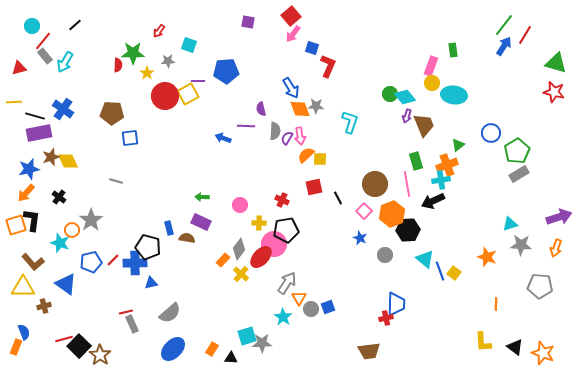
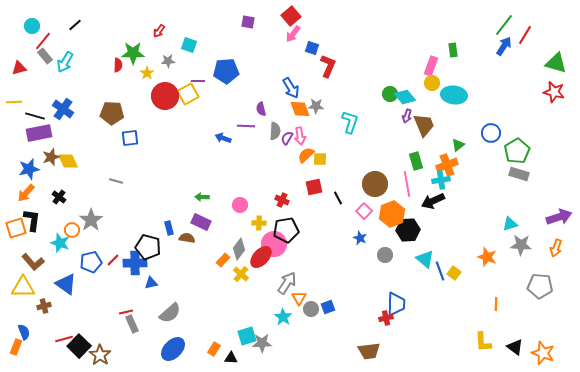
gray rectangle at (519, 174): rotated 48 degrees clockwise
orange square at (16, 225): moved 3 px down
orange rectangle at (212, 349): moved 2 px right
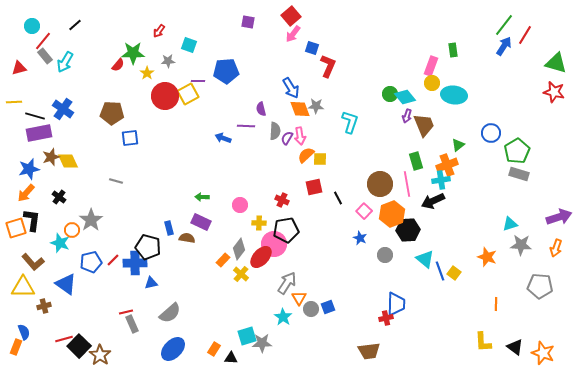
red semicircle at (118, 65): rotated 40 degrees clockwise
brown circle at (375, 184): moved 5 px right
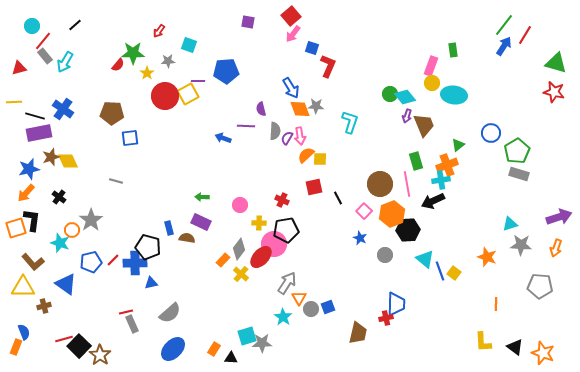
brown trapezoid at (369, 351): moved 11 px left, 18 px up; rotated 70 degrees counterclockwise
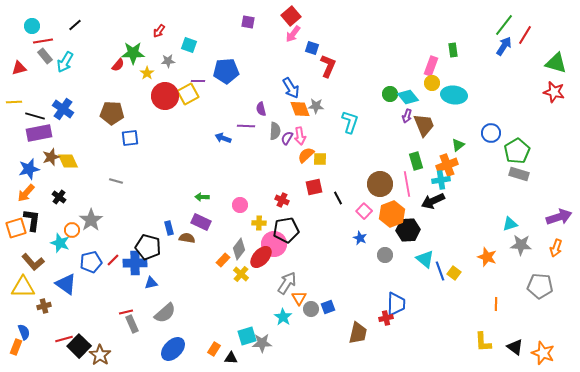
red line at (43, 41): rotated 42 degrees clockwise
cyan diamond at (405, 97): moved 3 px right
gray semicircle at (170, 313): moved 5 px left
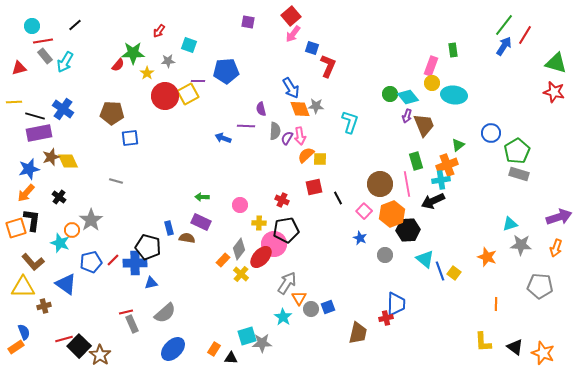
orange rectangle at (16, 347): rotated 35 degrees clockwise
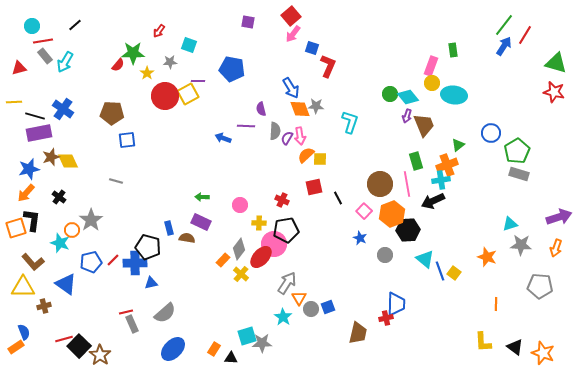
gray star at (168, 61): moved 2 px right, 1 px down
blue pentagon at (226, 71): moved 6 px right, 2 px up; rotated 15 degrees clockwise
blue square at (130, 138): moved 3 px left, 2 px down
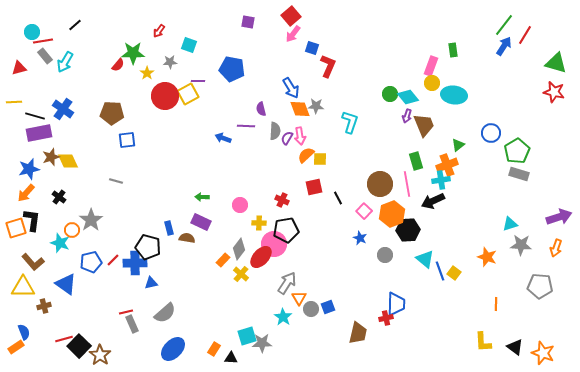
cyan circle at (32, 26): moved 6 px down
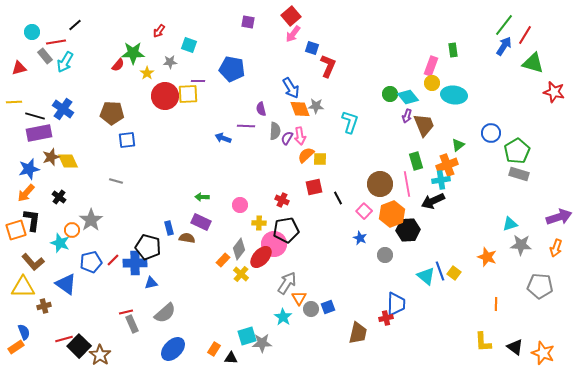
red line at (43, 41): moved 13 px right, 1 px down
green triangle at (556, 63): moved 23 px left
yellow square at (188, 94): rotated 25 degrees clockwise
orange square at (16, 228): moved 2 px down
cyan triangle at (425, 259): moved 1 px right, 17 px down
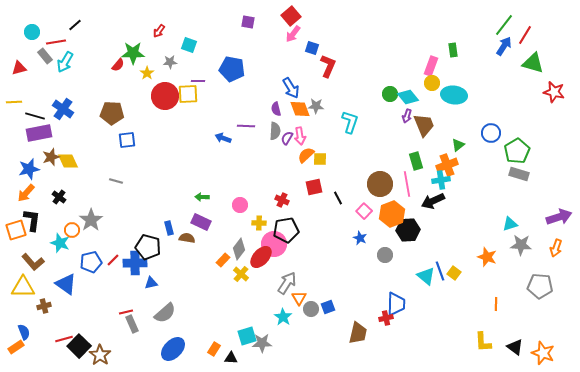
purple semicircle at (261, 109): moved 15 px right
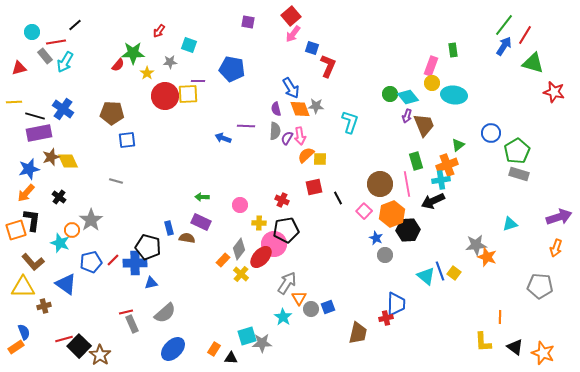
blue star at (360, 238): moved 16 px right
gray star at (521, 245): moved 45 px left; rotated 10 degrees counterclockwise
orange line at (496, 304): moved 4 px right, 13 px down
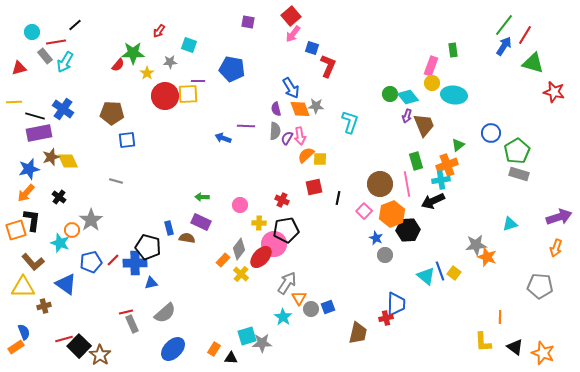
black line at (338, 198): rotated 40 degrees clockwise
